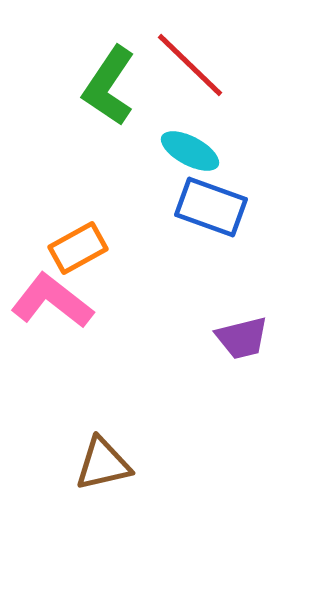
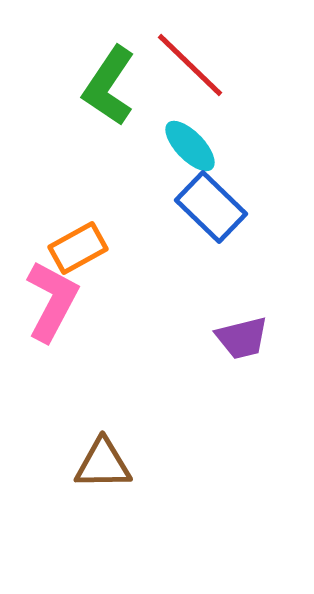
cyan ellipse: moved 5 px up; rotated 18 degrees clockwise
blue rectangle: rotated 24 degrees clockwise
pink L-shape: rotated 80 degrees clockwise
brown triangle: rotated 12 degrees clockwise
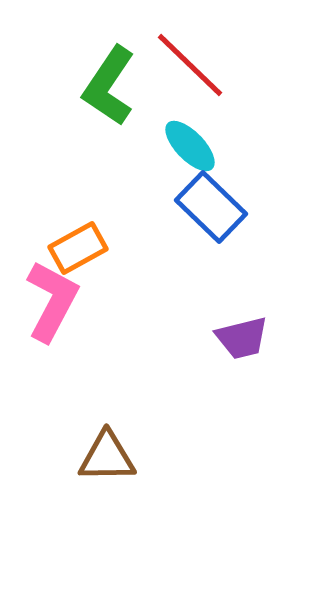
brown triangle: moved 4 px right, 7 px up
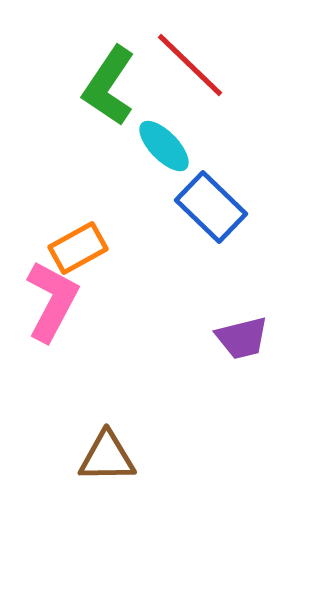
cyan ellipse: moved 26 px left
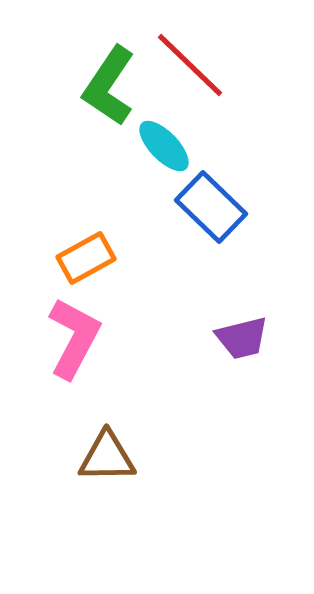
orange rectangle: moved 8 px right, 10 px down
pink L-shape: moved 22 px right, 37 px down
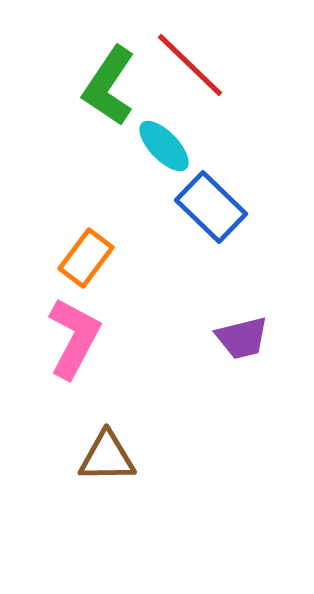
orange rectangle: rotated 24 degrees counterclockwise
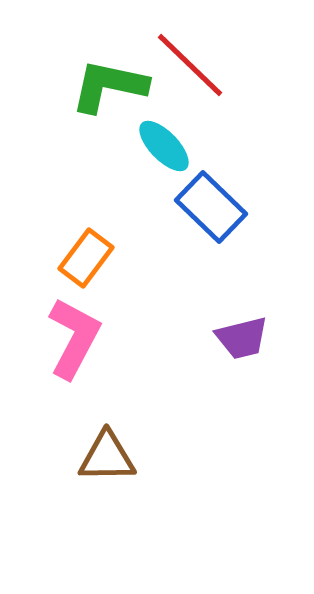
green L-shape: rotated 68 degrees clockwise
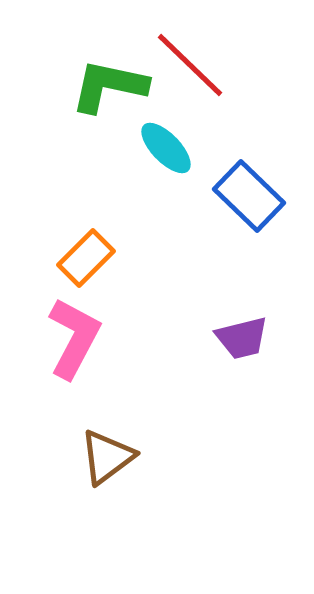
cyan ellipse: moved 2 px right, 2 px down
blue rectangle: moved 38 px right, 11 px up
orange rectangle: rotated 8 degrees clockwise
brown triangle: rotated 36 degrees counterclockwise
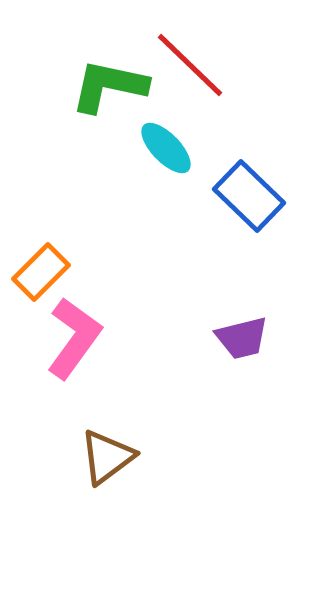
orange rectangle: moved 45 px left, 14 px down
pink L-shape: rotated 8 degrees clockwise
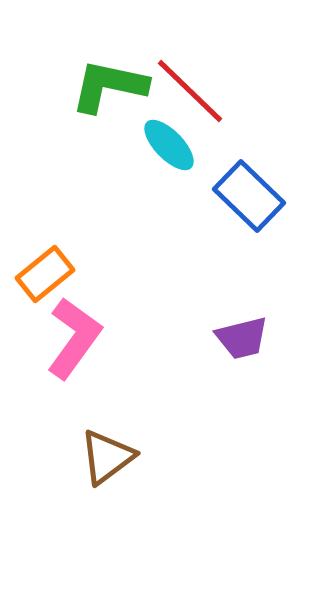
red line: moved 26 px down
cyan ellipse: moved 3 px right, 3 px up
orange rectangle: moved 4 px right, 2 px down; rotated 6 degrees clockwise
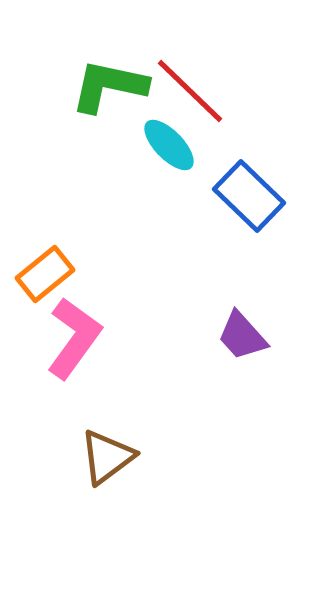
purple trapezoid: moved 2 px up; rotated 62 degrees clockwise
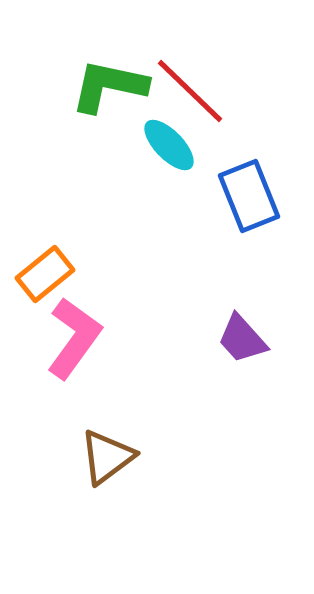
blue rectangle: rotated 24 degrees clockwise
purple trapezoid: moved 3 px down
